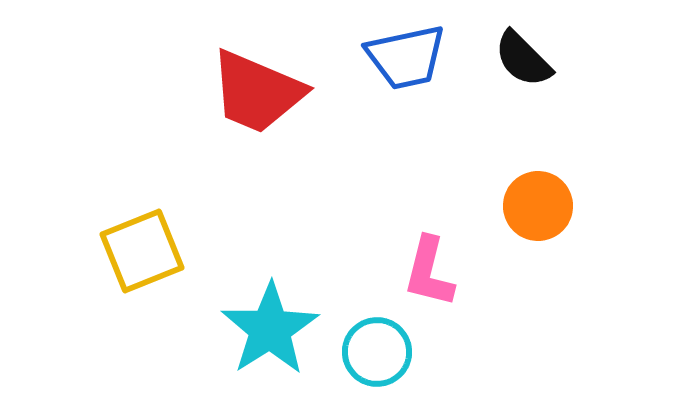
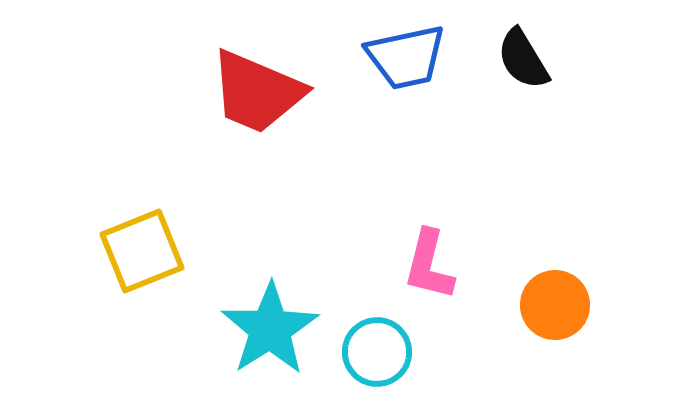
black semicircle: rotated 14 degrees clockwise
orange circle: moved 17 px right, 99 px down
pink L-shape: moved 7 px up
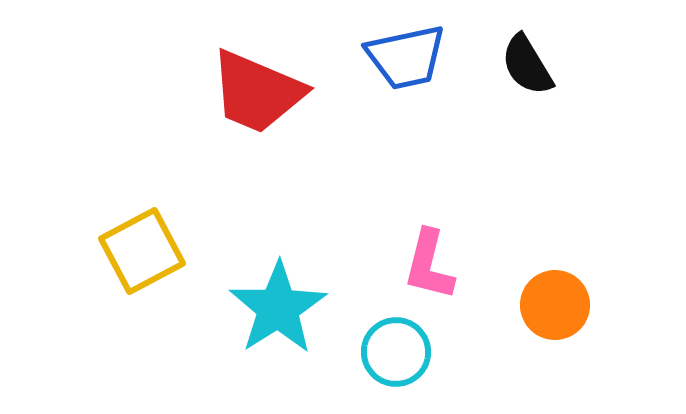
black semicircle: moved 4 px right, 6 px down
yellow square: rotated 6 degrees counterclockwise
cyan star: moved 8 px right, 21 px up
cyan circle: moved 19 px right
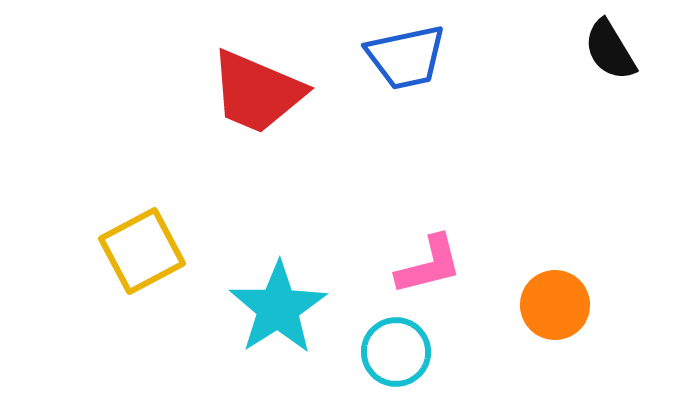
black semicircle: moved 83 px right, 15 px up
pink L-shape: rotated 118 degrees counterclockwise
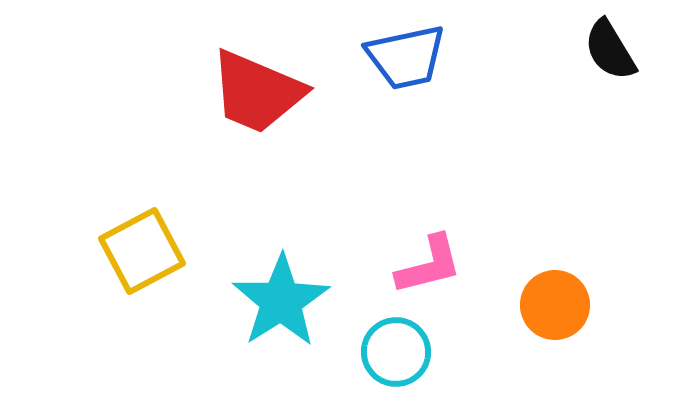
cyan star: moved 3 px right, 7 px up
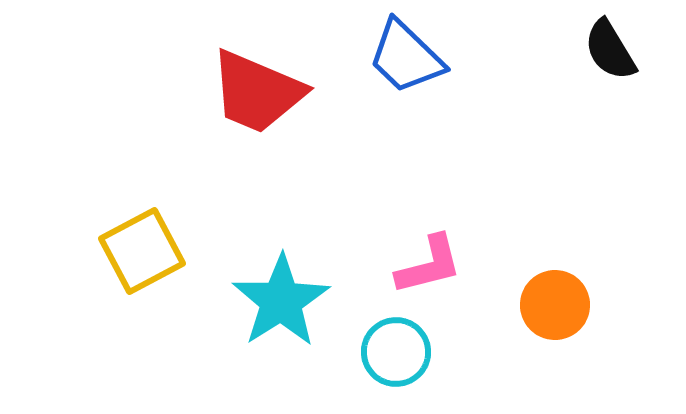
blue trapezoid: rotated 56 degrees clockwise
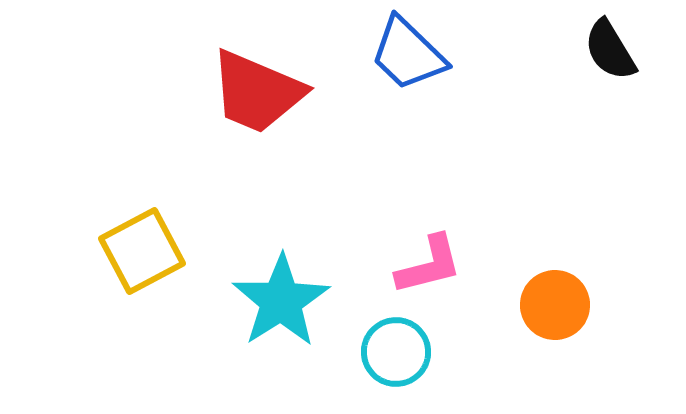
blue trapezoid: moved 2 px right, 3 px up
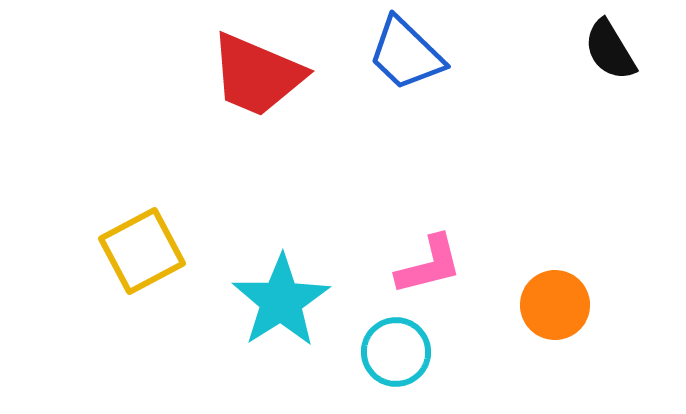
blue trapezoid: moved 2 px left
red trapezoid: moved 17 px up
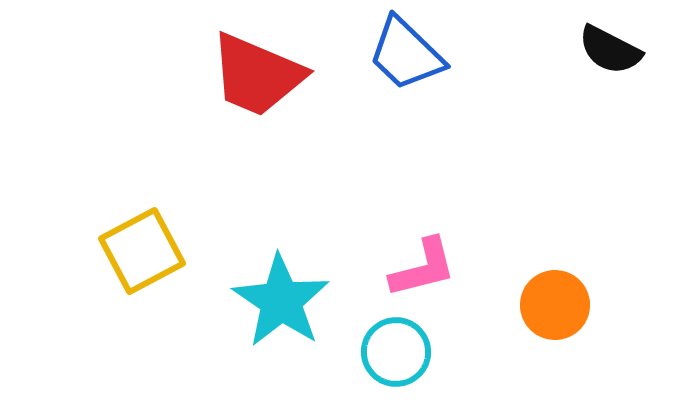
black semicircle: rotated 32 degrees counterclockwise
pink L-shape: moved 6 px left, 3 px down
cyan star: rotated 6 degrees counterclockwise
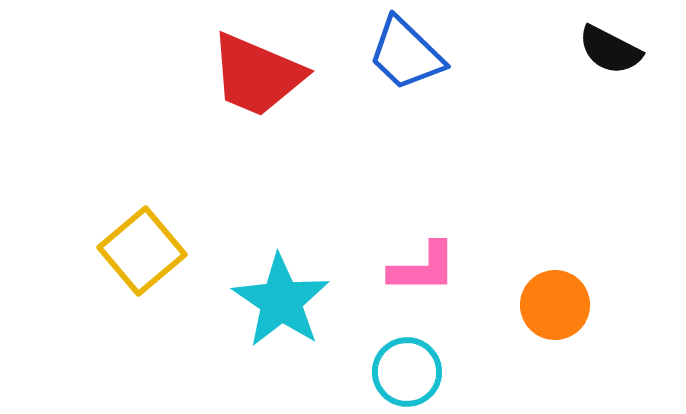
yellow square: rotated 12 degrees counterclockwise
pink L-shape: rotated 14 degrees clockwise
cyan circle: moved 11 px right, 20 px down
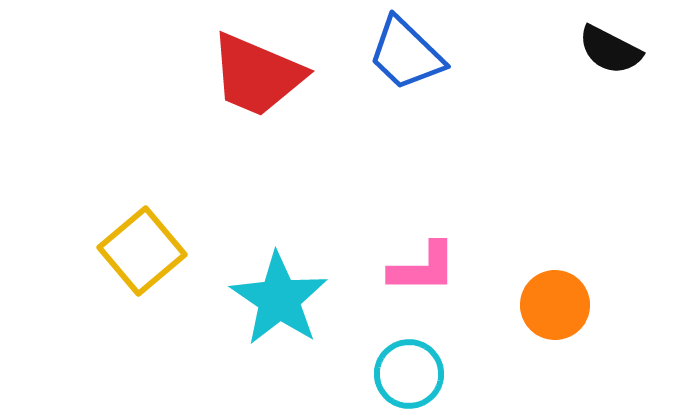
cyan star: moved 2 px left, 2 px up
cyan circle: moved 2 px right, 2 px down
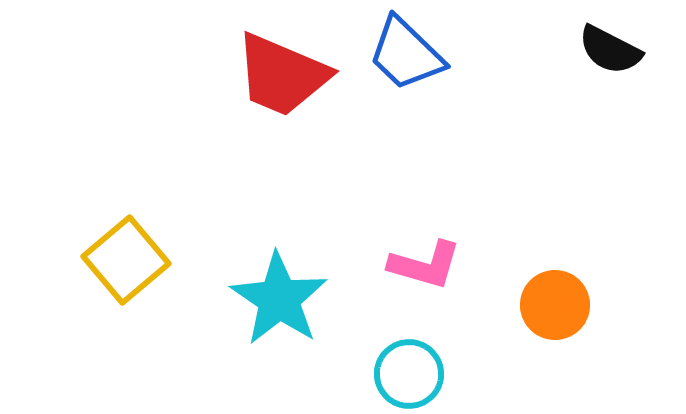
red trapezoid: moved 25 px right
yellow square: moved 16 px left, 9 px down
pink L-shape: moved 2 px right, 3 px up; rotated 16 degrees clockwise
